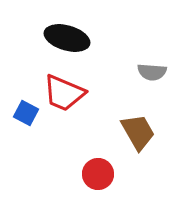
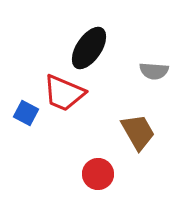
black ellipse: moved 22 px right, 10 px down; rotated 72 degrees counterclockwise
gray semicircle: moved 2 px right, 1 px up
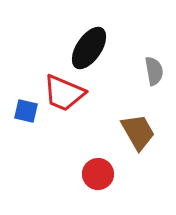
gray semicircle: rotated 104 degrees counterclockwise
blue square: moved 2 px up; rotated 15 degrees counterclockwise
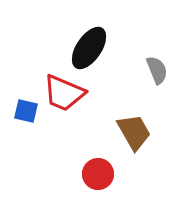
gray semicircle: moved 3 px right, 1 px up; rotated 12 degrees counterclockwise
brown trapezoid: moved 4 px left
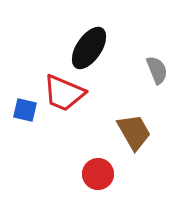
blue square: moved 1 px left, 1 px up
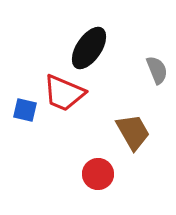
brown trapezoid: moved 1 px left
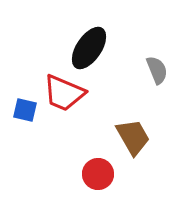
brown trapezoid: moved 5 px down
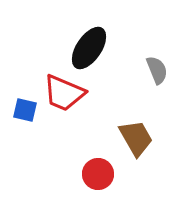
brown trapezoid: moved 3 px right, 1 px down
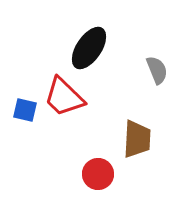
red trapezoid: moved 4 px down; rotated 21 degrees clockwise
brown trapezoid: moved 1 px right, 1 px down; rotated 33 degrees clockwise
